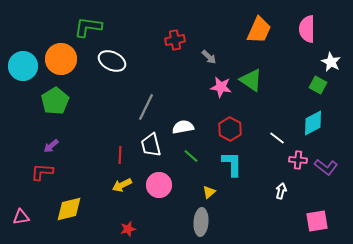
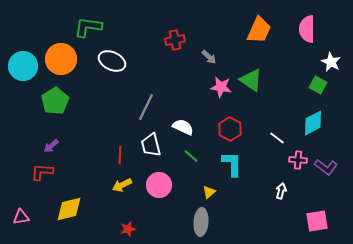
white semicircle: rotated 35 degrees clockwise
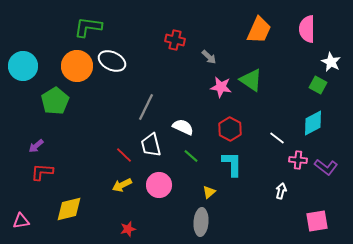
red cross: rotated 24 degrees clockwise
orange circle: moved 16 px right, 7 px down
purple arrow: moved 15 px left
red line: moved 4 px right; rotated 48 degrees counterclockwise
pink triangle: moved 4 px down
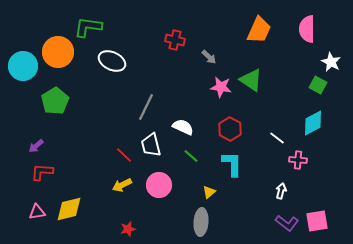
orange circle: moved 19 px left, 14 px up
purple L-shape: moved 39 px left, 56 px down
pink triangle: moved 16 px right, 9 px up
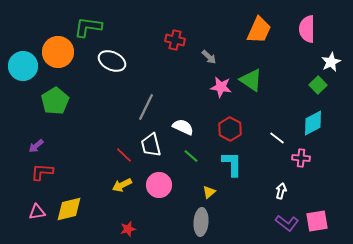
white star: rotated 18 degrees clockwise
green square: rotated 18 degrees clockwise
pink cross: moved 3 px right, 2 px up
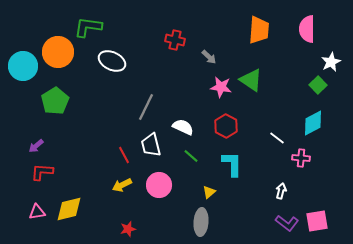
orange trapezoid: rotated 20 degrees counterclockwise
red hexagon: moved 4 px left, 3 px up
red line: rotated 18 degrees clockwise
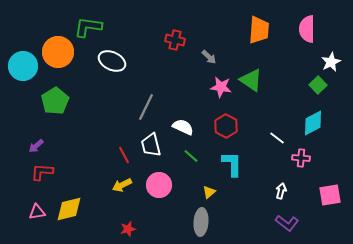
pink square: moved 13 px right, 26 px up
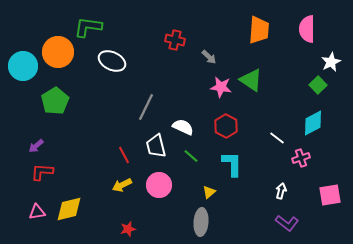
white trapezoid: moved 5 px right, 1 px down
pink cross: rotated 24 degrees counterclockwise
